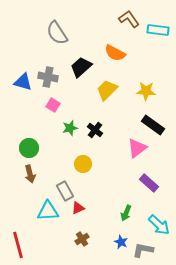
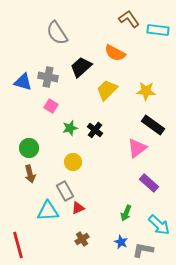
pink square: moved 2 px left, 1 px down
yellow circle: moved 10 px left, 2 px up
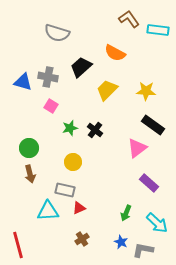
gray semicircle: rotated 40 degrees counterclockwise
gray rectangle: moved 1 px up; rotated 48 degrees counterclockwise
red triangle: moved 1 px right
cyan arrow: moved 2 px left, 2 px up
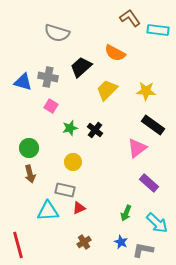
brown L-shape: moved 1 px right, 1 px up
brown cross: moved 2 px right, 3 px down
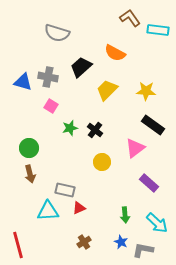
pink triangle: moved 2 px left
yellow circle: moved 29 px right
green arrow: moved 1 px left, 2 px down; rotated 28 degrees counterclockwise
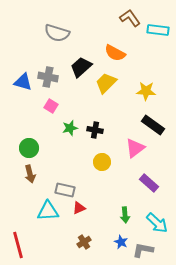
yellow trapezoid: moved 1 px left, 7 px up
black cross: rotated 28 degrees counterclockwise
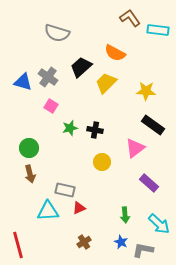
gray cross: rotated 24 degrees clockwise
cyan arrow: moved 2 px right, 1 px down
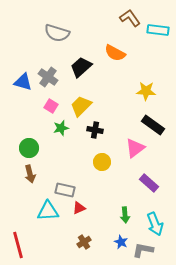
yellow trapezoid: moved 25 px left, 23 px down
green star: moved 9 px left
cyan arrow: moved 4 px left; rotated 25 degrees clockwise
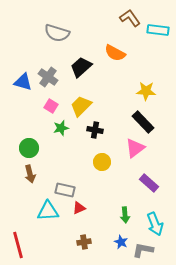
black rectangle: moved 10 px left, 3 px up; rotated 10 degrees clockwise
brown cross: rotated 24 degrees clockwise
